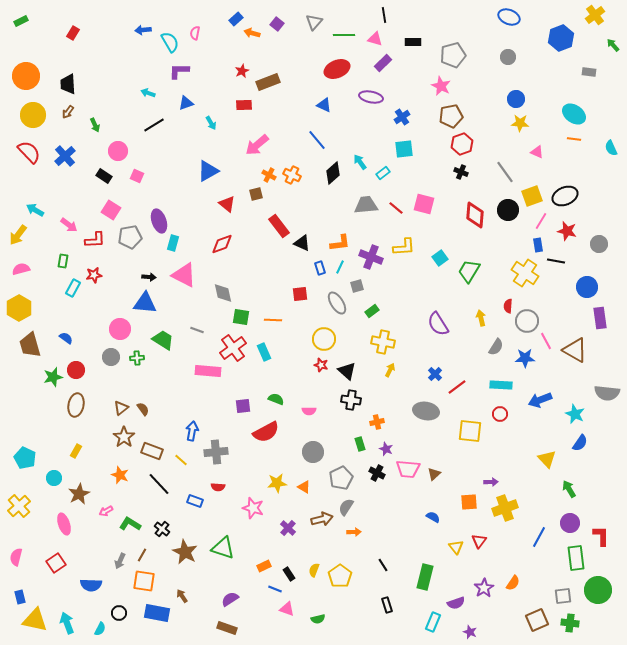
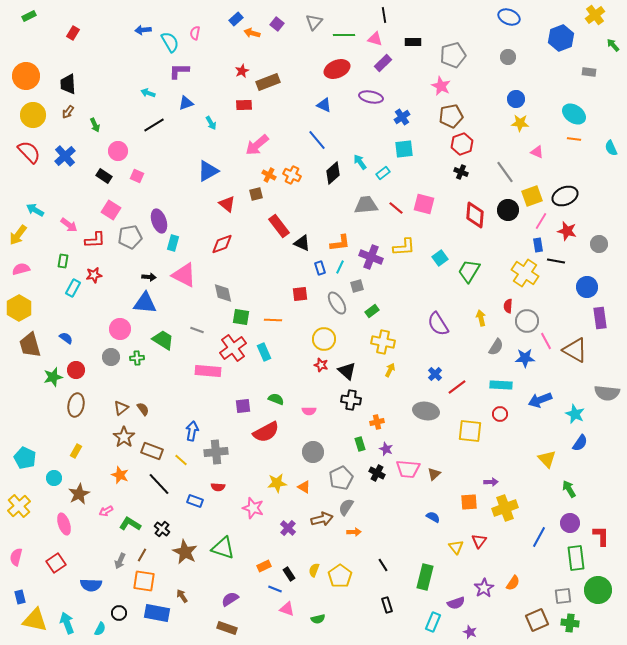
green rectangle at (21, 21): moved 8 px right, 5 px up
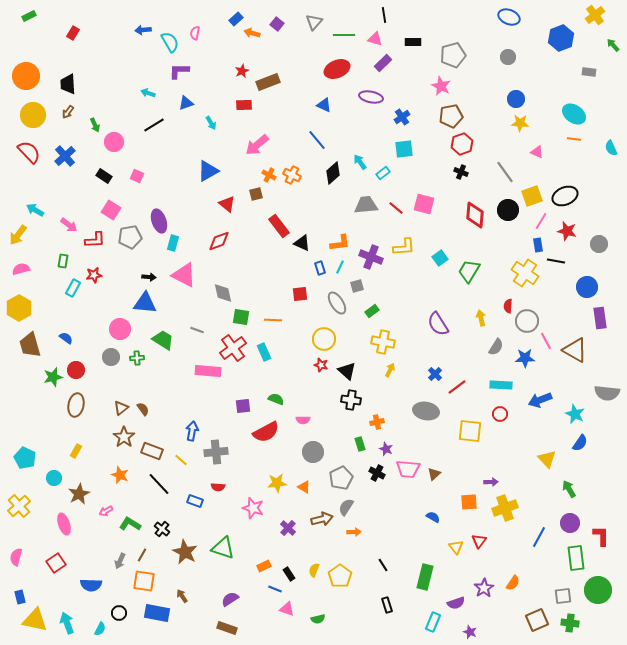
pink circle at (118, 151): moved 4 px left, 9 px up
red diamond at (222, 244): moved 3 px left, 3 px up
pink semicircle at (309, 411): moved 6 px left, 9 px down
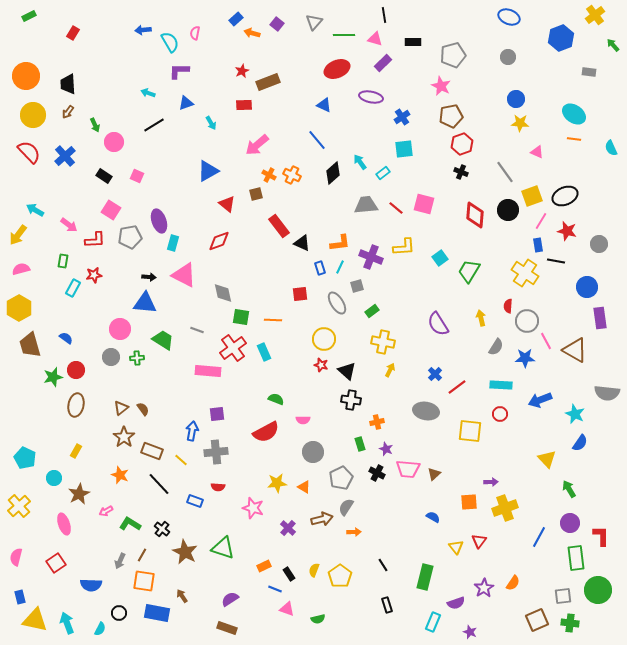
purple square at (243, 406): moved 26 px left, 8 px down
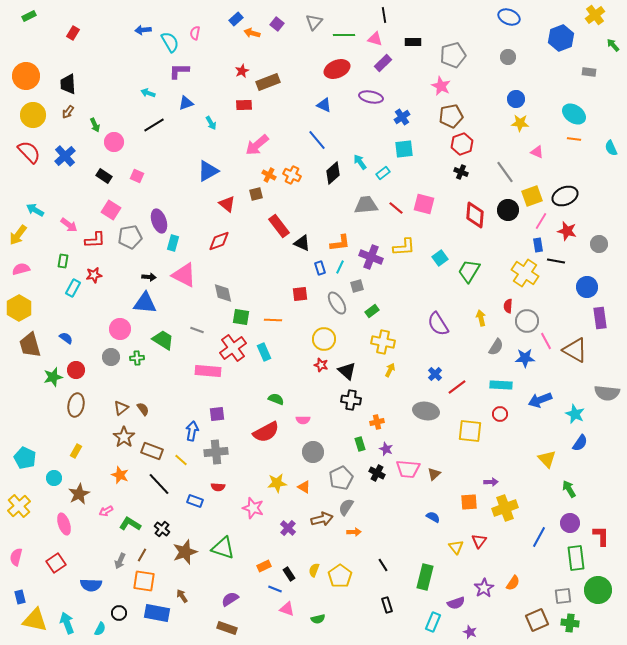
brown star at (185, 552): rotated 25 degrees clockwise
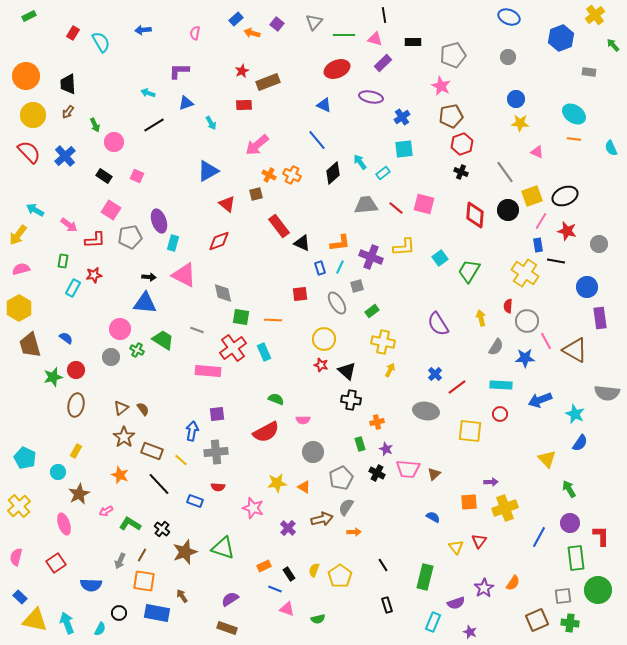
cyan semicircle at (170, 42): moved 69 px left
green cross at (137, 358): moved 8 px up; rotated 32 degrees clockwise
cyan circle at (54, 478): moved 4 px right, 6 px up
blue rectangle at (20, 597): rotated 32 degrees counterclockwise
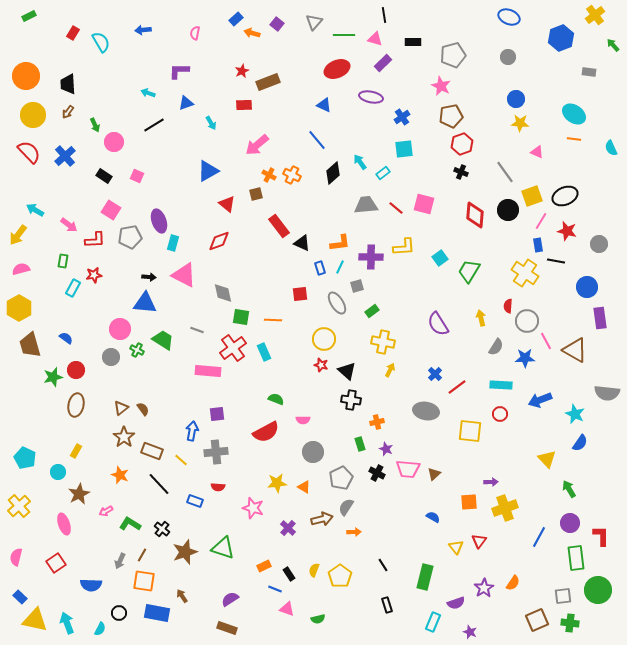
purple cross at (371, 257): rotated 20 degrees counterclockwise
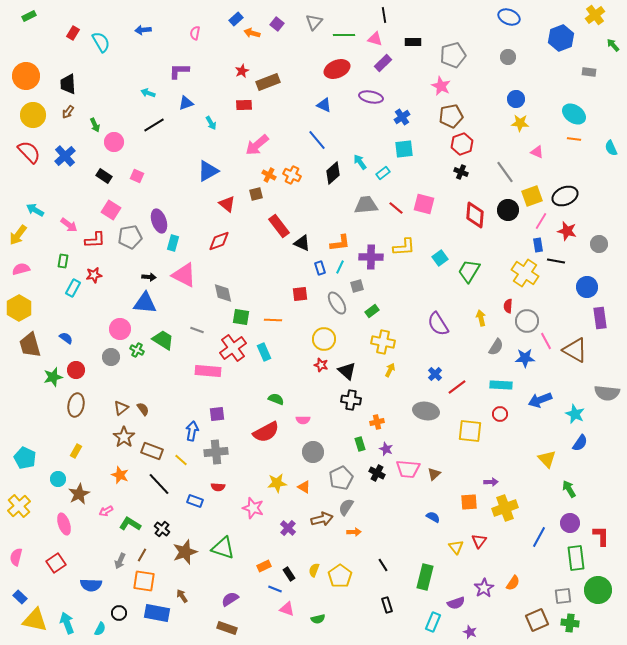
cyan circle at (58, 472): moved 7 px down
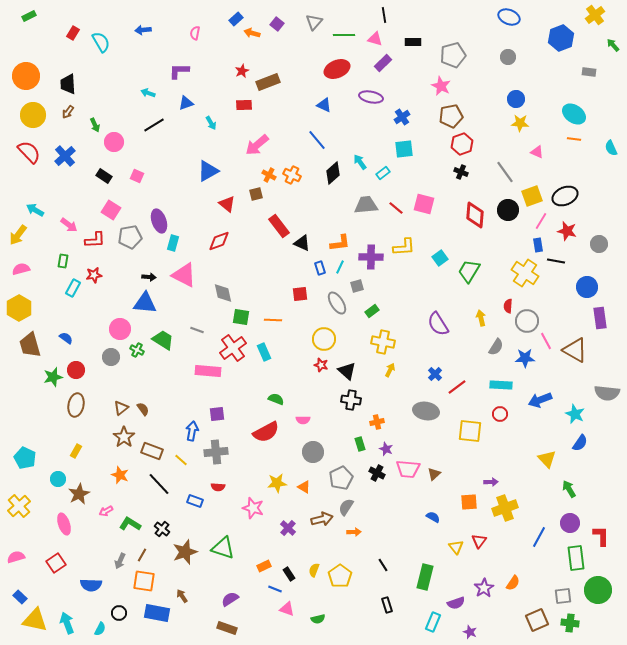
pink semicircle at (16, 557): rotated 60 degrees clockwise
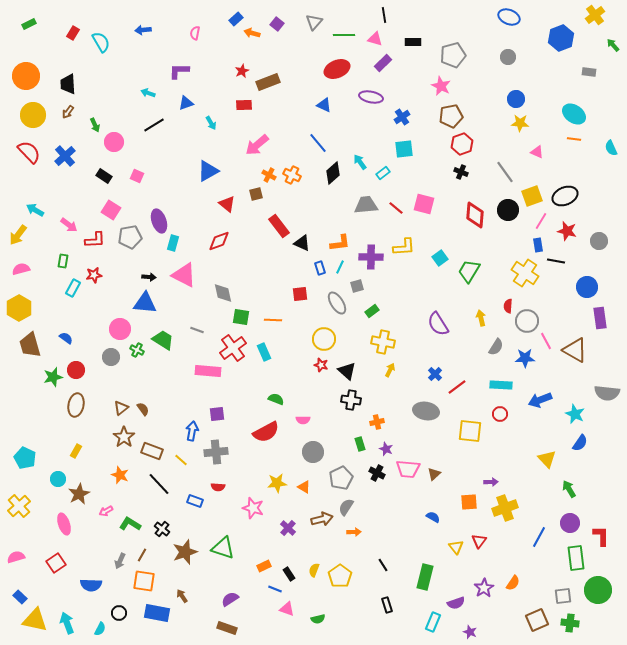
green rectangle at (29, 16): moved 8 px down
blue line at (317, 140): moved 1 px right, 3 px down
gray circle at (599, 244): moved 3 px up
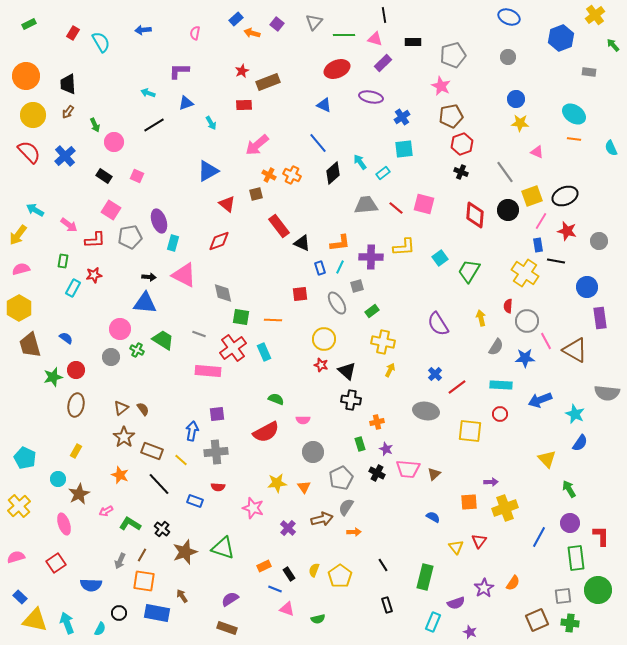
gray line at (197, 330): moved 2 px right, 4 px down
orange triangle at (304, 487): rotated 24 degrees clockwise
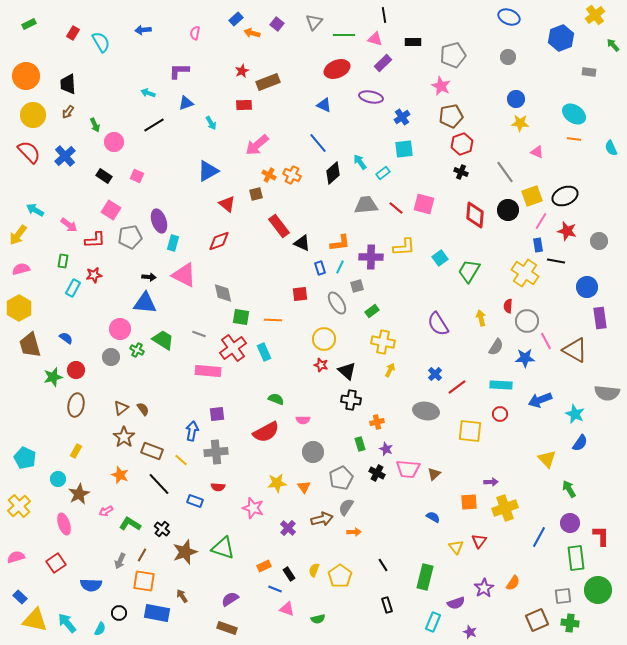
cyan arrow at (67, 623): rotated 20 degrees counterclockwise
